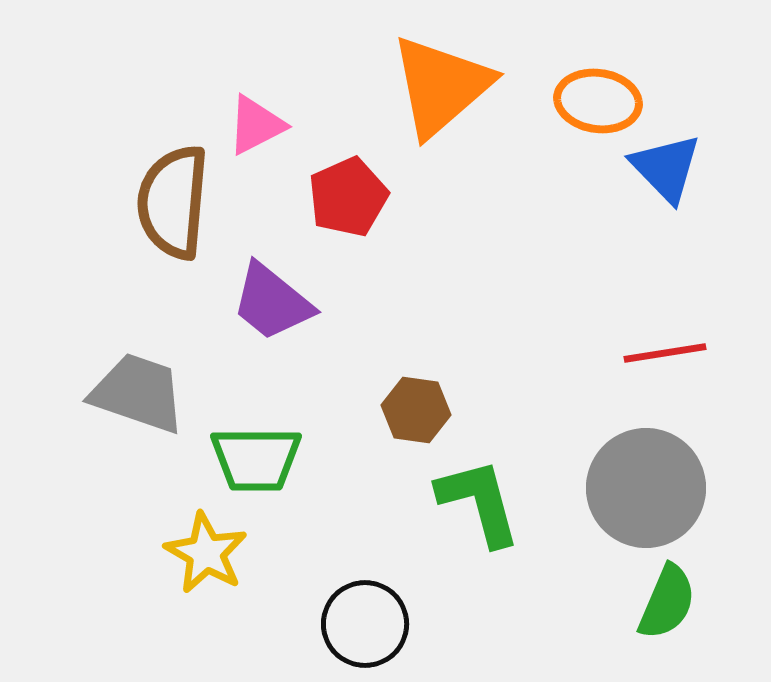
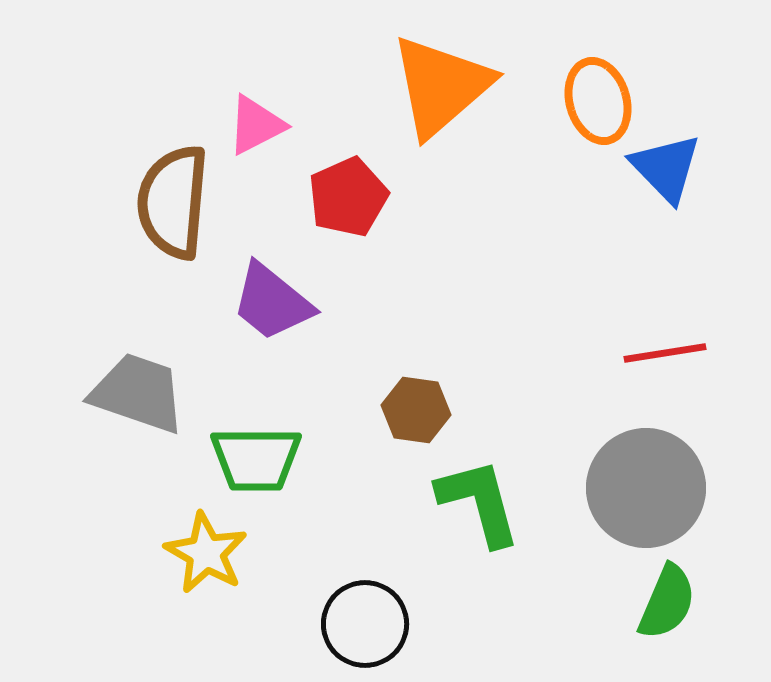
orange ellipse: rotated 66 degrees clockwise
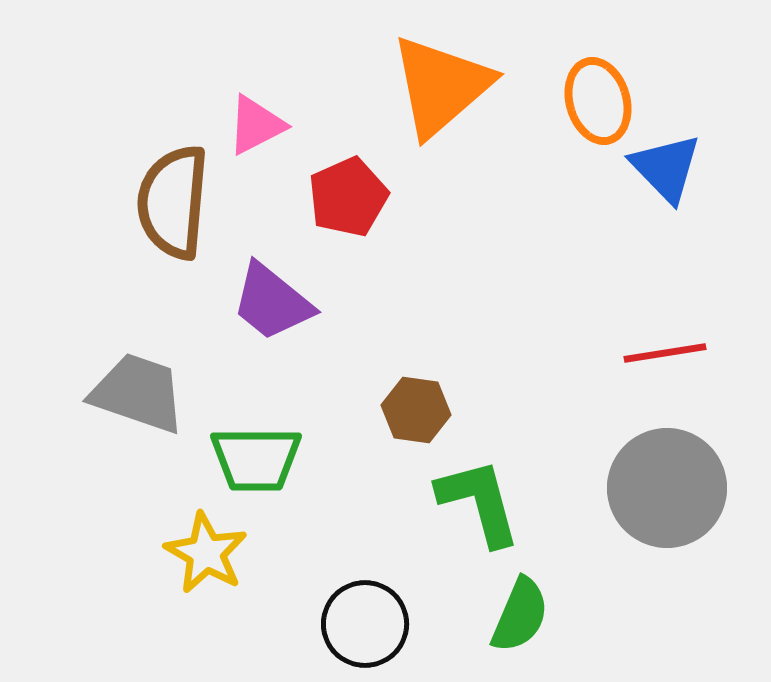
gray circle: moved 21 px right
green semicircle: moved 147 px left, 13 px down
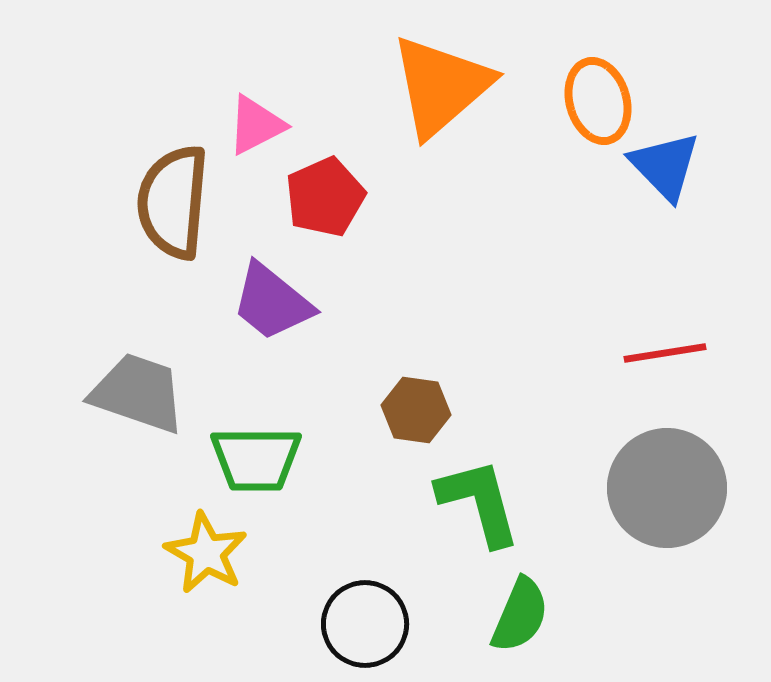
blue triangle: moved 1 px left, 2 px up
red pentagon: moved 23 px left
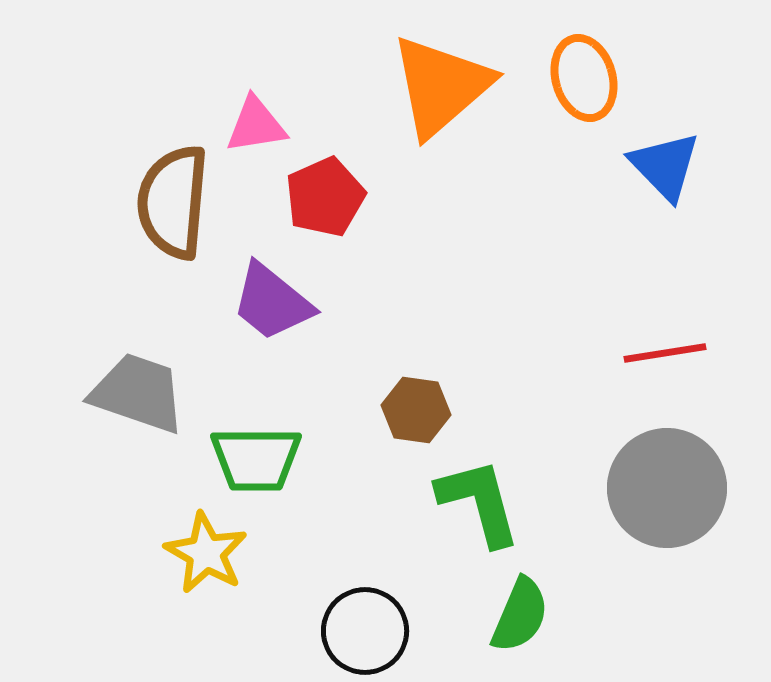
orange ellipse: moved 14 px left, 23 px up
pink triangle: rotated 18 degrees clockwise
black circle: moved 7 px down
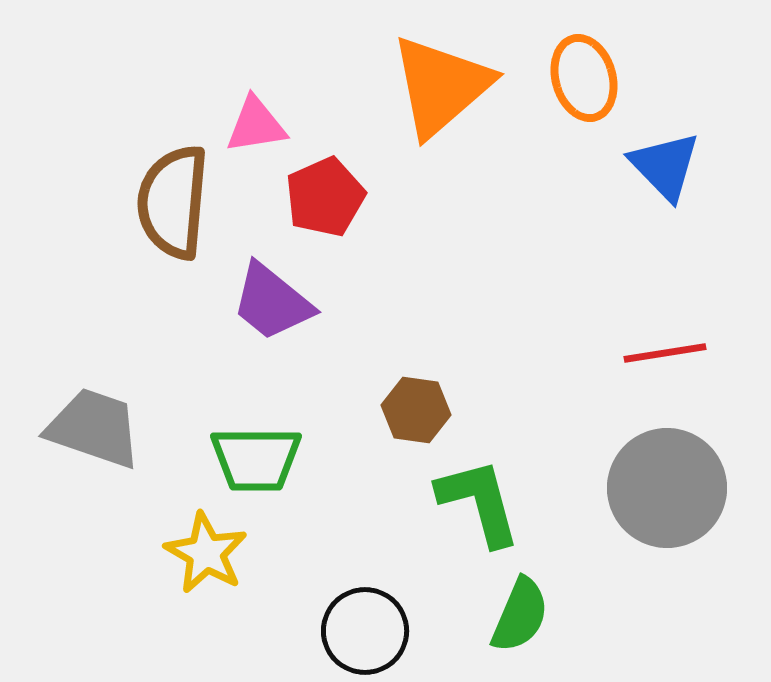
gray trapezoid: moved 44 px left, 35 px down
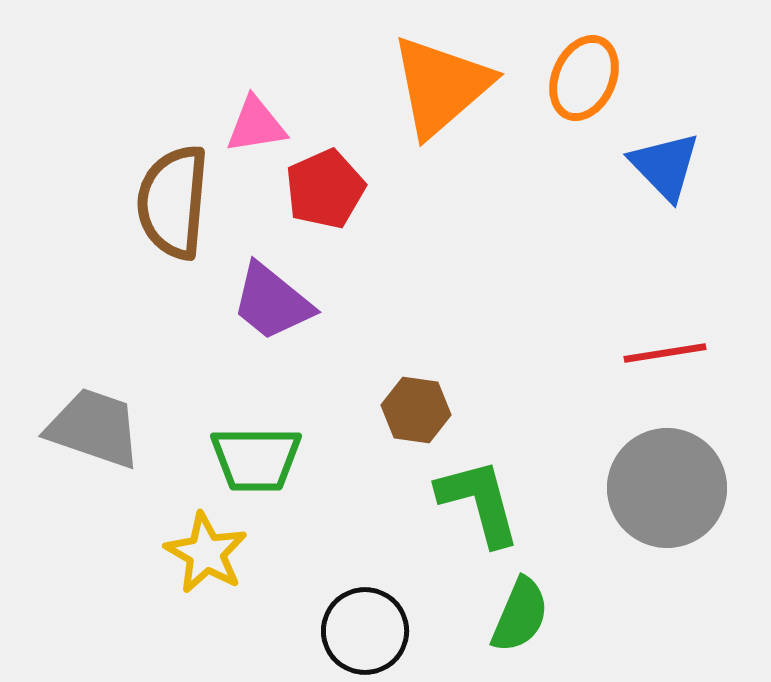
orange ellipse: rotated 40 degrees clockwise
red pentagon: moved 8 px up
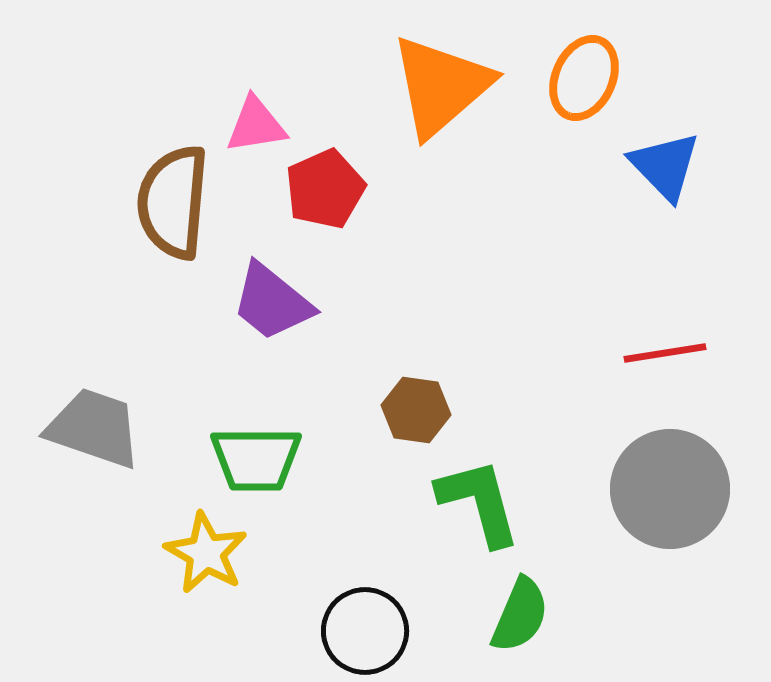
gray circle: moved 3 px right, 1 px down
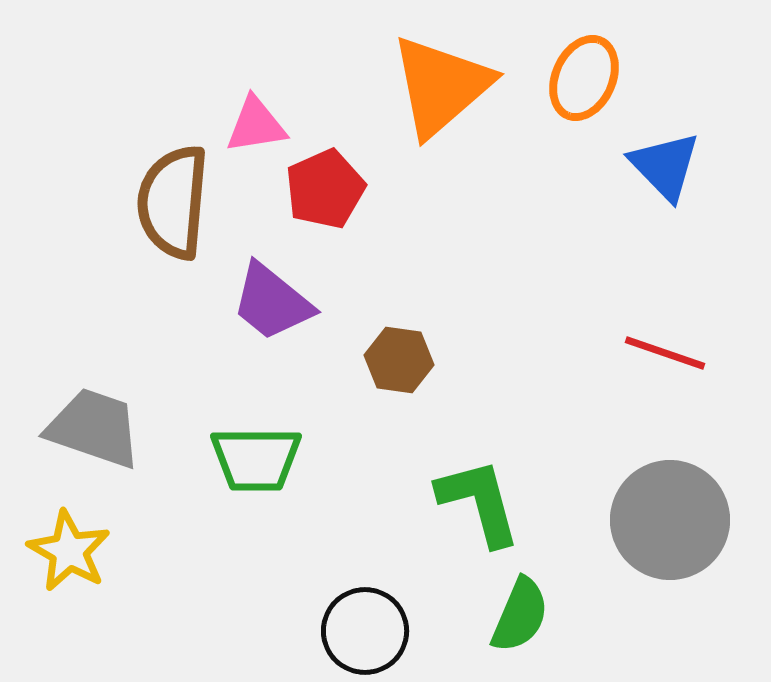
red line: rotated 28 degrees clockwise
brown hexagon: moved 17 px left, 50 px up
gray circle: moved 31 px down
yellow star: moved 137 px left, 2 px up
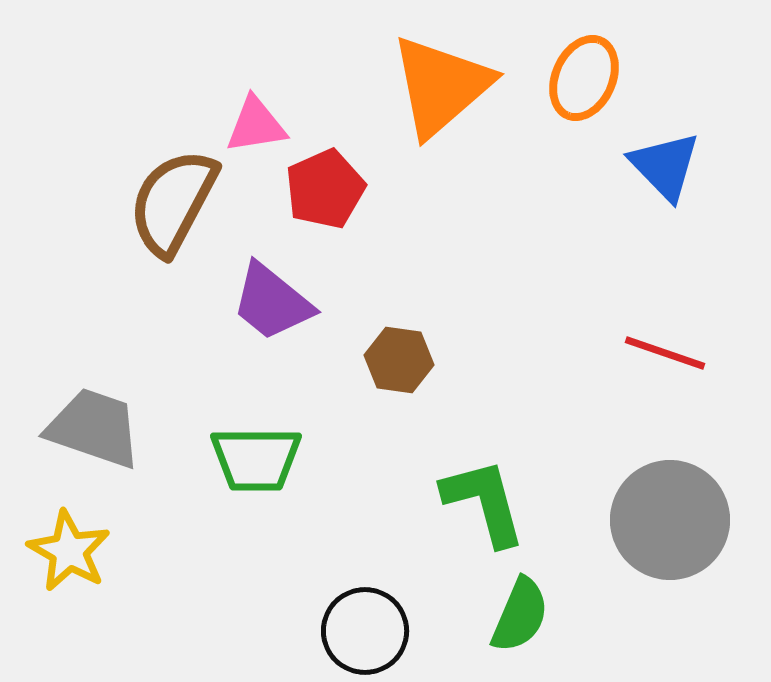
brown semicircle: rotated 23 degrees clockwise
green L-shape: moved 5 px right
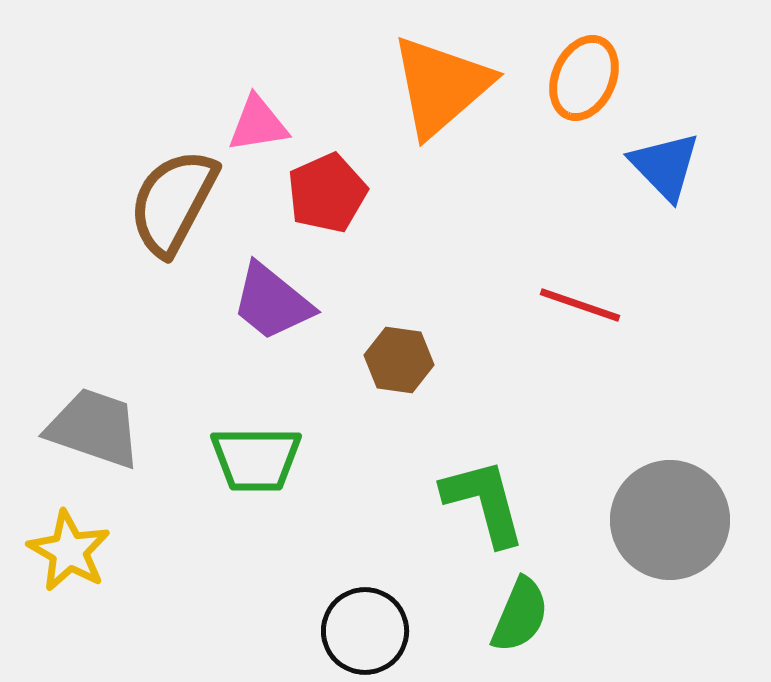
pink triangle: moved 2 px right, 1 px up
red pentagon: moved 2 px right, 4 px down
red line: moved 85 px left, 48 px up
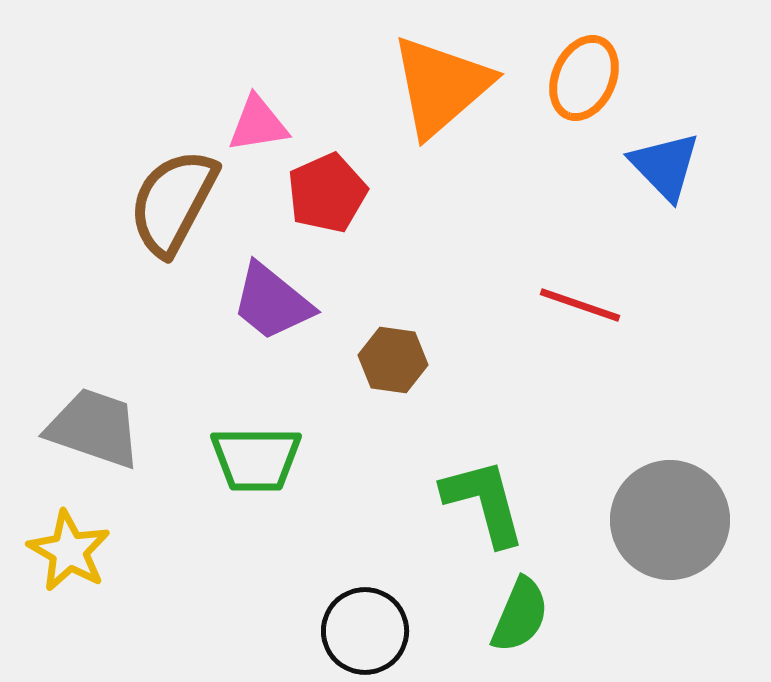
brown hexagon: moved 6 px left
